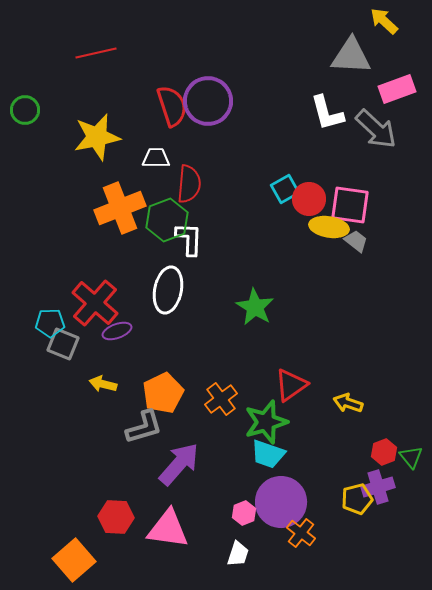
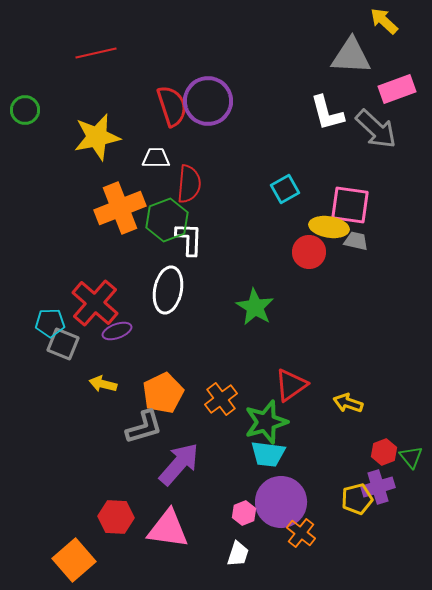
red circle at (309, 199): moved 53 px down
gray trapezoid at (356, 241): rotated 25 degrees counterclockwise
cyan trapezoid at (268, 454): rotated 12 degrees counterclockwise
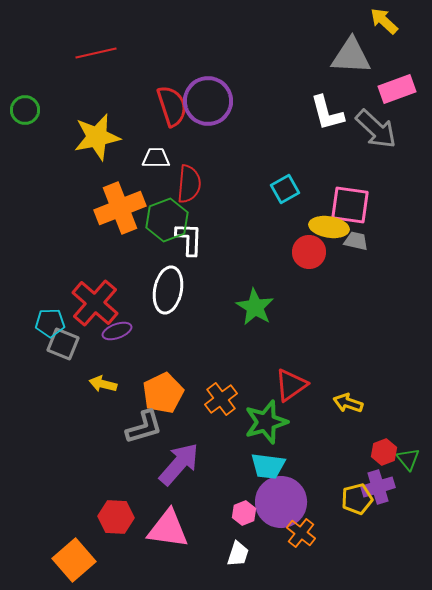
cyan trapezoid at (268, 454): moved 12 px down
green triangle at (411, 457): moved 3 px left, 2 px down
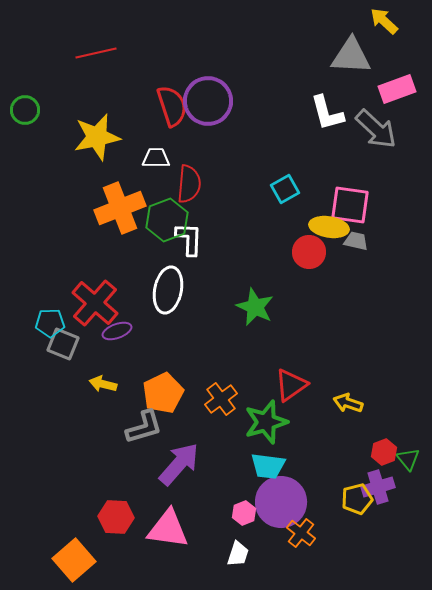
green star at (255, 307): rotated 6 degrees counterclockwise
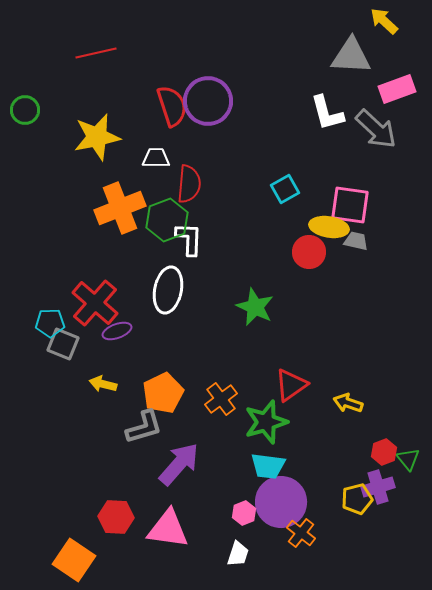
orange square at (74, 560): rotated 15 degrees counterclockwise
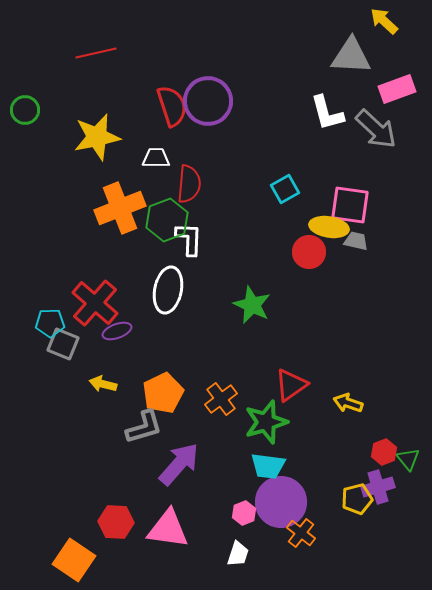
green star at (255, 307): moved 3 px left, 2 px up
red hexagon at (116, 517): moved 5 px down
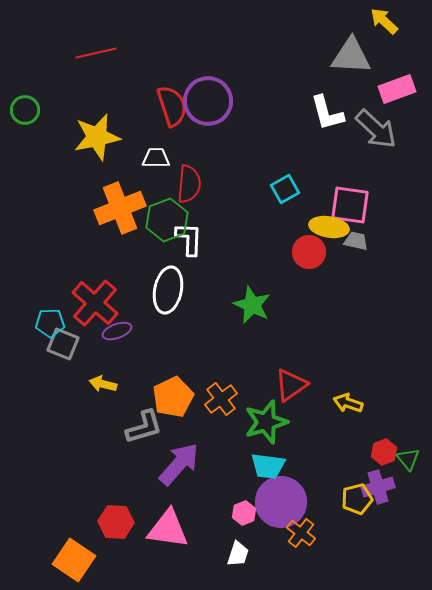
orange pentagon at (163, 393): moved 10 px right, 4 px down
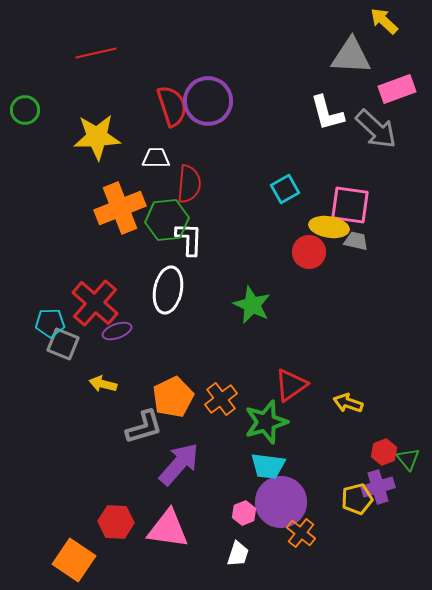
yellow star at (97, 137): rotated 9 degrees clockwise
green hexagon at (167, 220): rotated 15 degrees clockwise
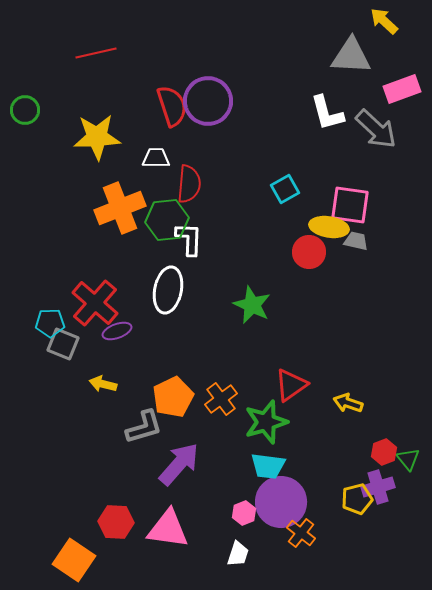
pink rectangle at (397, 89): moved 5 px right
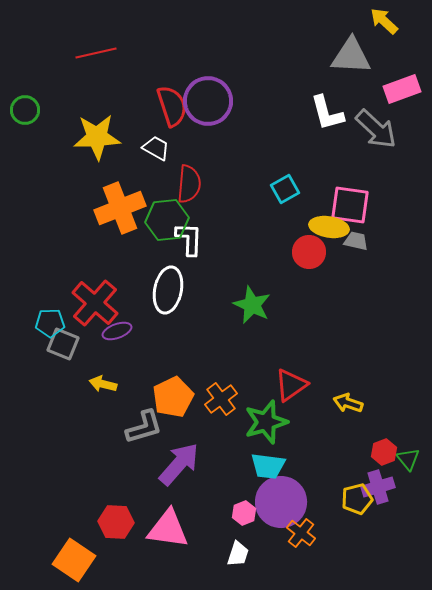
white trapezoid at (156, 158): moved 10 px up; rotated 28 degrees clockwise
